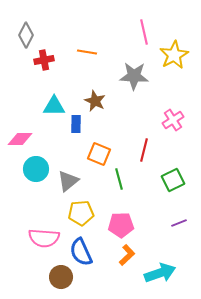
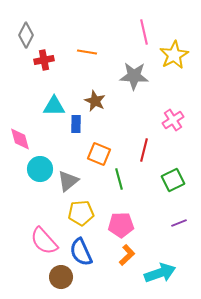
pink diamond: rotated 75 degrees clockwise
cyan circle: moved 4 px right
pink semicircle: moved 3 px down; rotated 44 degrees clockwise
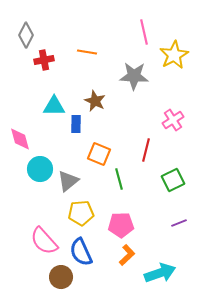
red line: moved 2 px right
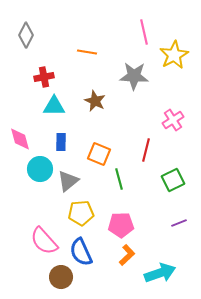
red cross: moved 17 px down
blue rectangle: moved 15 px left, 18 px down
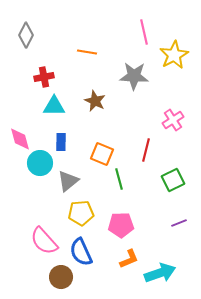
orange square: moved 3 px right
cyan circle: moved 6 px up
orange L-shape: moved 2 px right, 4 px down; rotated 20 degrees clockwise
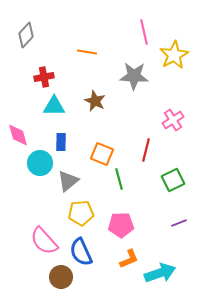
gray diamond: rotated 15 degrees clockwise
pink diamond: moved 2 px left, 4 px up
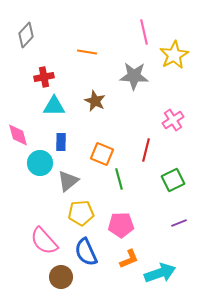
blue semicircle: moved 5 px right
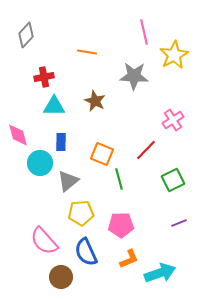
red line: rotated 30 degrees clockwise
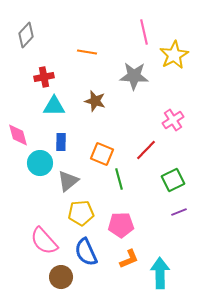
brown star: rotated 10 degrees counterclockwise
purple line: moved 11 px up
cyan arrow: rotated 72 degrees counterclockwise
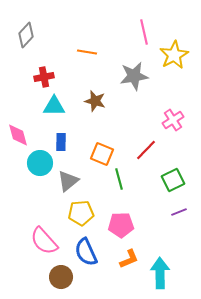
gray star: rotated 12 degrees counterclockwise
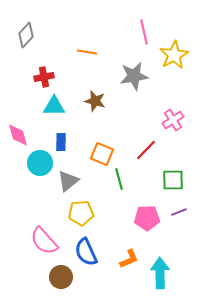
green square: rotated 25 degrees clockwise
pink pentagon: moved 26 px right, 7 px up
